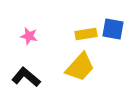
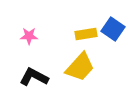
blue square: rotated 25 degrees clockwise
pink star: rotated 12 degrees counterclockwise
black L-shape: moved 8 px right; rotated 12 degrees counterclockwise
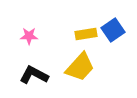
blue square: moved 1 px down; rotated 20 degrees clockwise
black L-shape: moved 2 px up
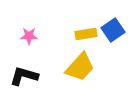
black L-shape: moved 10 px left, 1 px down; rotated 12 degrees counterclockwise
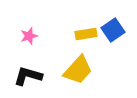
pink star: rotated 18 degrees counterclockwise
yellow trapezoid: moved 2 px left, 3 px down
black L-shape: moved 4 px right
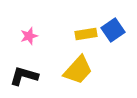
black L-shape: moved 4 px left
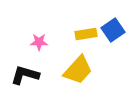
pink star: moved 10 px right, 6 px down; rotated 18 degrees clockwise
black L-shape: moved 1 px right, 1 px up
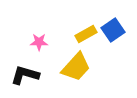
yellow rectangle: rotated 20 degrees counterclockwise
yellow trapezoid: moved 2 px left, 3 px up
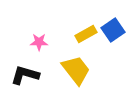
yellow trapezoid: moved 3 px down; rotated 80 degrees counterclockwise
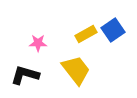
pink star: moved 1 px left, 1 px down
